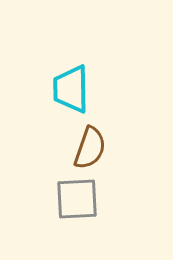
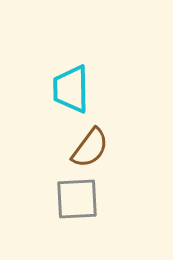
brown semicircle: rotated 18 degrees clockwise
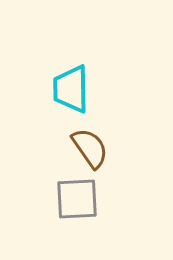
brown semicircle: rotated 72 degrees counterclockwise
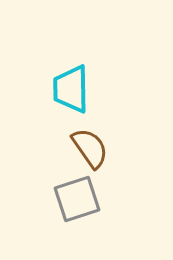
gray square: rotated 15 degrees counterclockwise
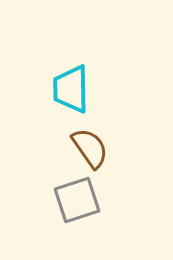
gray square: moved 1 px down
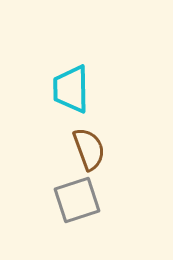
brown semicircle: moved 1 px left, 1 px down; rotated 15 degrees clockwise
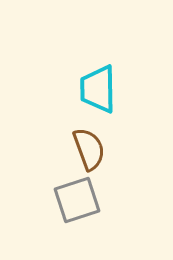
cyan trapezoid: moved 27 px right
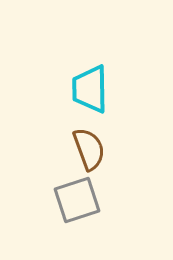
cyan trapezoid: moved 8 px left
